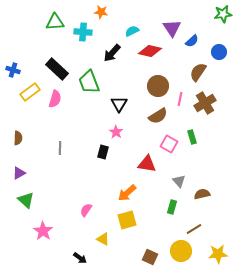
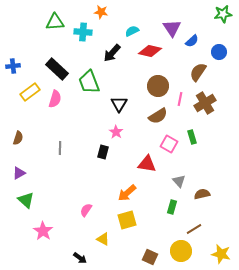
blue cross at (13, 70): moved 4 px up; rotated 24 degrees counterclockwise
brown semicircle at (18, 138): rotated 16 degrees clockwise
yellow star at (218, 254): moved 3 px right; rotated 18 degrees clockwise
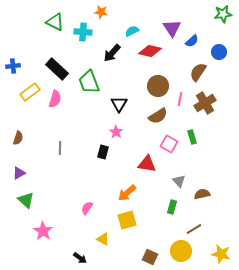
green triangle at (55, 22): rotated 30 degrees clockwise
pink semicircle at (86, 210): moved 1 px right, 2 px up
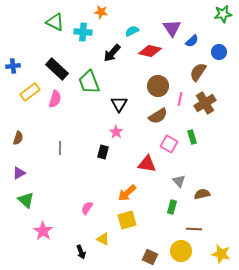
brown line at (194, 229): rotated 35 degrees clockwise
black arrow at (80, 258): moved 1 px right, 6 px up; rotated 32 degrees clockwise
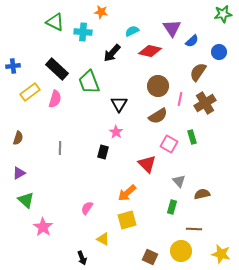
red triangle at (147, 164): rotated 36 degrees clockwise
pink star at (43, 231): moved 4 px up
black arrow at (81, 252): moved 1 px right, 6 px down
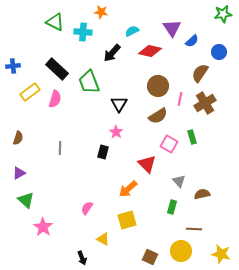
brown semicircle at (198, 72): moved 2 px right, 1 px down
orange arrow at (127, 193): moved 1 px right, 4 px up
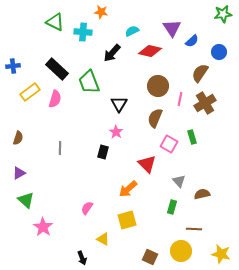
brown semicircle at (158, 116): moved 3 px left, 2 px down; rotated 144 degrees clockwise
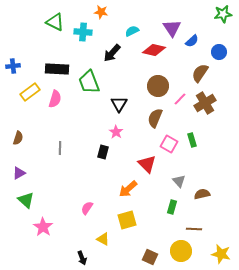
red diamond at (150, 51): moved 4 px right, 1 px up
black rectangle at (57, 69): rotated 40 degrees counterclockwise
pink line at (180, 99): rotated 32 degrees clockwise
green rectangle at (192, 137): moved 3 px down
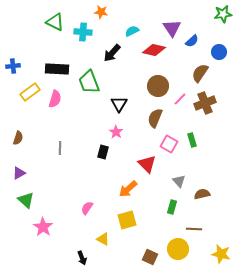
brown cross at (205, 103): rotated 10 degrees clockwise
yellow circle at (181, 251): moved 3 px left, 2 px up
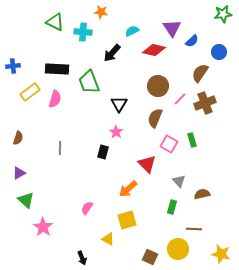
yellow triangle at (103, 239): moved 5 px right
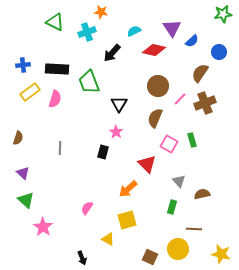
cyan semicircle at (132, 31): moved 2 px right
cyan cross at (83, 32): moved 4 px right; rotated 24 degrees counterclockwise
blue cross at (13, 66): moved 10 px right, 1 px up
purple triangle at (19, 173): moved 4 px right; rotated 48 degrees counterclockwise
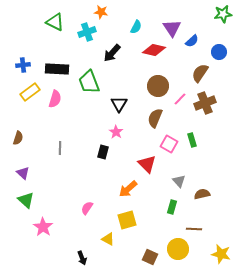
cyan semicircle at (134, 31): moved 2 px right, 4 px up; rotated 144 degrees clockwise
